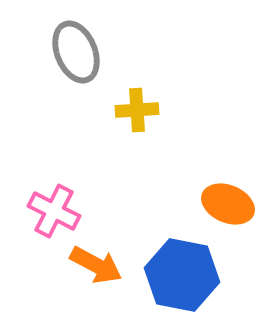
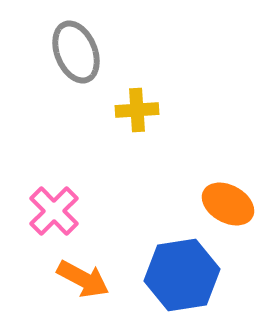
orange ellipse: rotated 6 degrees clockwise
pink cross: rotated 18 degrees clockwise
orange arrow: moved 13 px left, 14 px down
blue hexagon: rotated 20 degrees counterclockwise
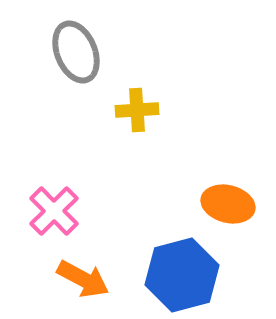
orange ellipse: rotated 15 degrees counterclockwise
blue hexagon: rotated 6 degrees counterclockwise
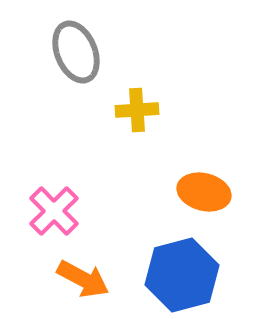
orange ellipse: moved 24 px left, 12 px up
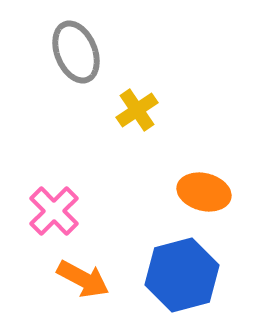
yellow cross: rotated 30 degrees counterclockwise
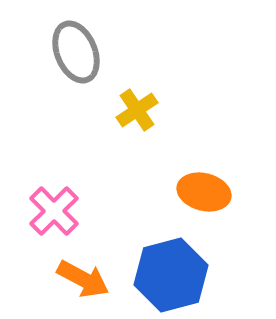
blue hexagon: moved 11 px left
